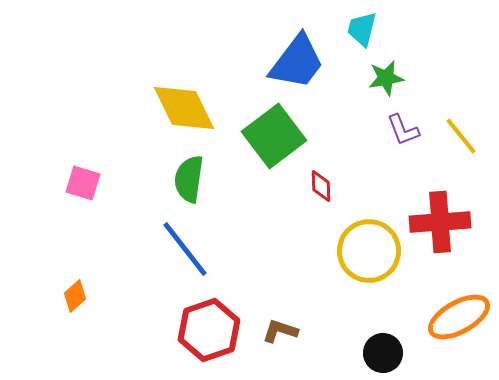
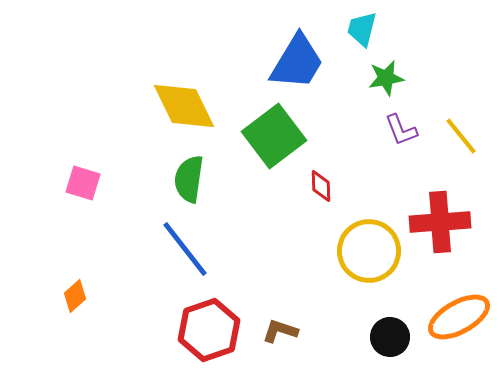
blue trapezoid: rotated 6 degrees counterclockwise
yellow diamond: moved 2 px up
purple L-shape: moved 2 px left
black circle: moved 7 px right, 16 px up
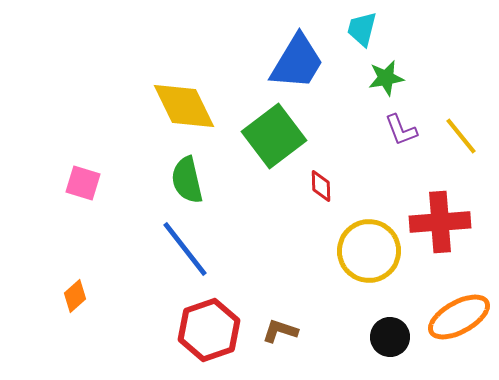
green semicircle: moved 2 px left, 1 px down; rotated 21 degrees counterclockwise
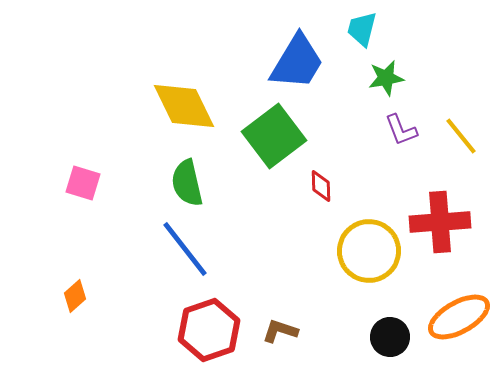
green semicircle: moved 3 px down
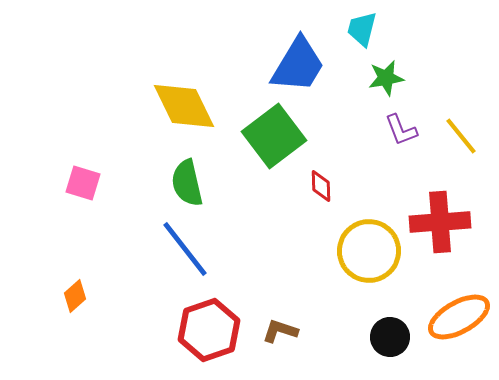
blue trapezoid: moved 1 px right, 3 px down
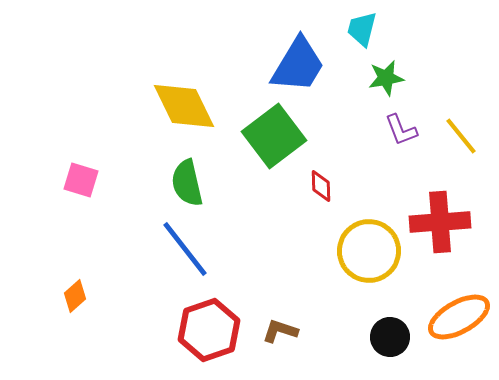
pink square: moved 2 px left, 3 px up
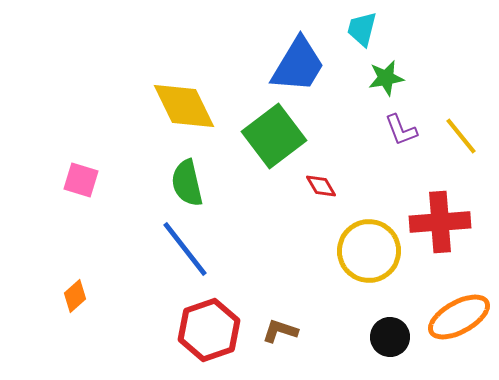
red diamond: rotated 28 degrees counterclockwise
